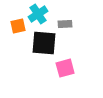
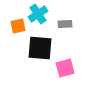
black square: moved 4 px left, 5 px down
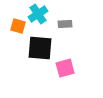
orange square: rotated 28 degrees clockwise
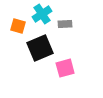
cyan cross: moved 4 px right
black square: rotated 28 degrees counterclockwise
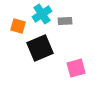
gray rectangle: moved 3 px up
pink square: moved 11 px right
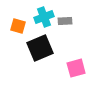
cyan cross: moved 2 px right, 3 px down; rotated 12 degrees clockwise
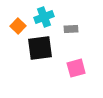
gray rectangle: moved 6 px right, 8 px down
orange square: rotated 28 degrees clockwise
black square: rotated 16 degrees clockwise
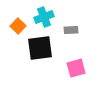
gray rectangle: moved 1 px down
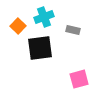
gray rectangle: moved 2 px right; rotated 16 degrees clockwise
pink square: moved 3 px right, 11 px down
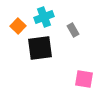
gray rectangle: rotated 48 degrees clockwise
pink square: moved 5 px right; rotated 24 degrees clockwise
